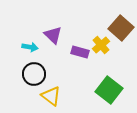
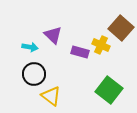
yellow cross: rotated 24 degrees counterclockwise
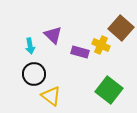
cyan arrow: moved 1 px up; rotated 70 degrees clockwise
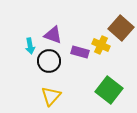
purple triangle: rotated 24 degrees counterclockwise
black circle: moved 15 px right, 13 px up
yellow triangle: rotated 35 degrees clockwise
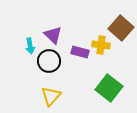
purple triangle: rotated 24 degrees clockwise
yellow cross: rotated 18 degrees counterclockwise
green square: moved 2 px up
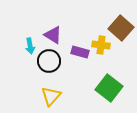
purple triangle: rotated 12 degrees counterclockwise
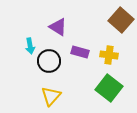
brown square: moved 8 px up
purple triangle: moved 5 px right, 8 px up
yellow cross: moved 8 px right, 10 px down
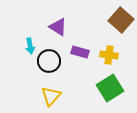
green square: moved 1 px right; rotated 20 degrees clockwise
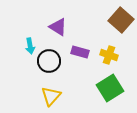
yellow cross: rotated 12 degrees clockwise
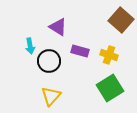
purple rectangle: moved 1 px up
